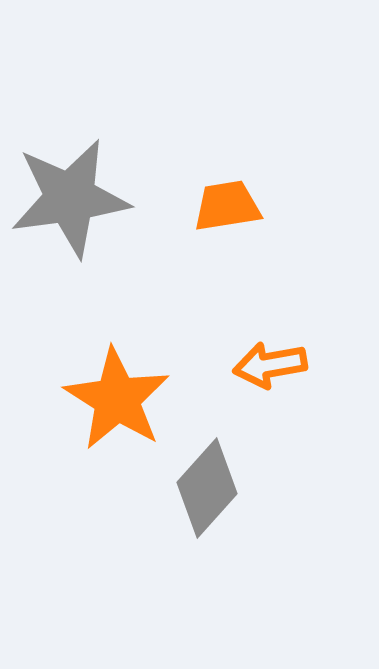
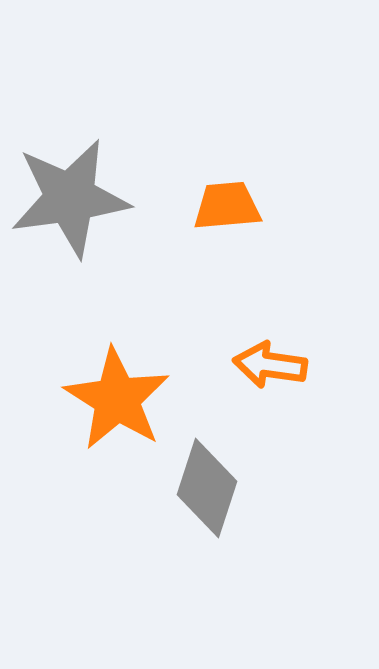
orange trapezoid: rotated 4 degrees clockwise
orange arrow: rotated 18 degrees clockwise
gray diamond: rotated 24 degrees counterclockwise
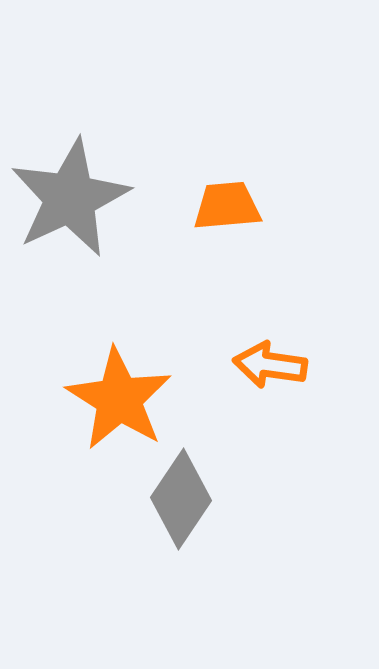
gray star: rotated 17 degrees counterclockwise
orange star: moved 2 px right
gray diamond: moved 26 px left, 11 px down; rotated 16 degrees clockwise
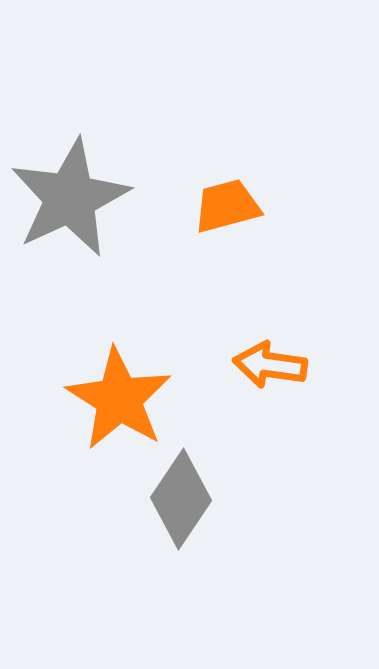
orange trapezoid: rotated 10 degrees counterclockwise
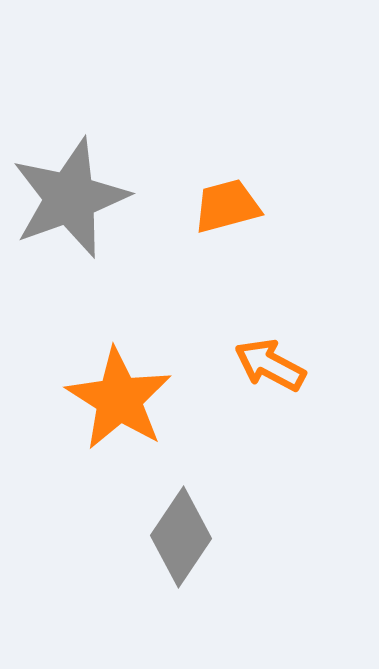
gray star: rotated 5 degrees clockwise
orange arrow: rotated 20 degrees clockwise
gray diamond: moved 38 px down
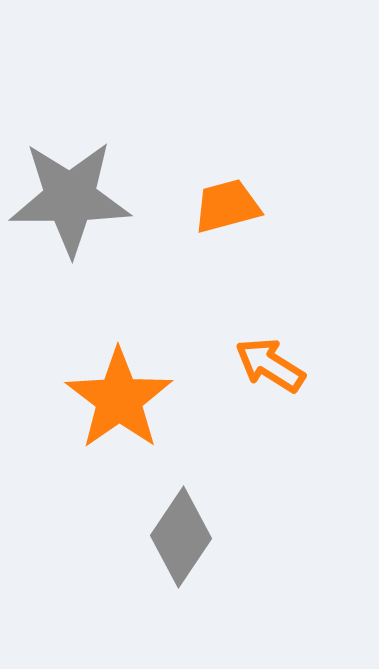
gray star: rotated 20 degrees clockwise
orange arrow: rotated 4 degrees clockwise
orange star: rotated 5 degrees clockwise
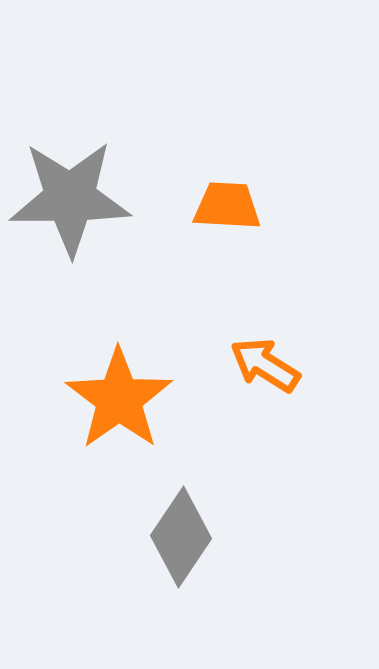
orange trapezoid: rotated 18 degrees clockwise
orange arrow: moved 5 px left
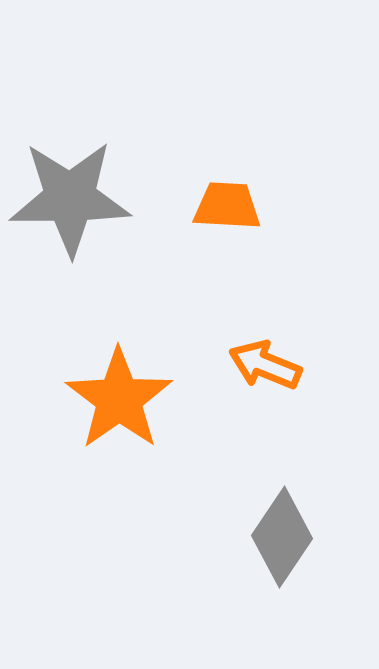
orange arrow: rotated 10 degrees counterclockwise
gray diamond: moved 101 px right
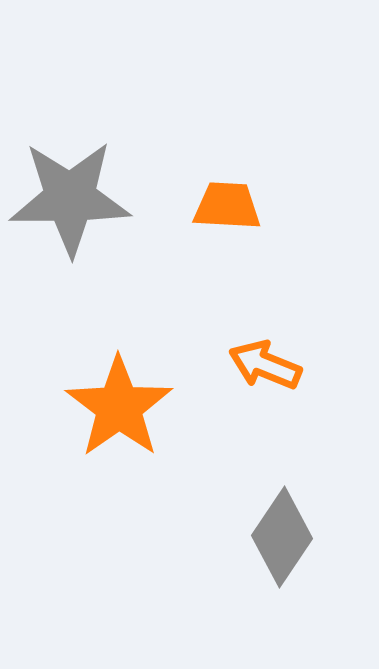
orange star: moved 8 px down
